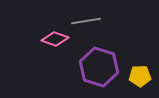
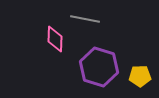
gray line: moved 1 px left, 2 px up; rotated 20 degrees clockwise
pink diamond: rotated 72 degrees clockwise
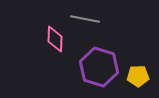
yellow pentagon: moved 2 px left
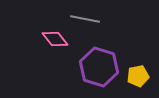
pink diamond: rotated 40 degrees counterclockwise
yellow pentagon: rotated 10 degrees counterclockwise
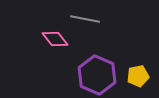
purple hexagon: moved 2 px left, 8 px down; rotated 6 degrees clockwise
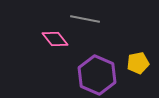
yellow pentagon: moved 13 px up
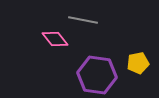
gray line: moved 2 px left, 1 px down
purple hexagon: rotated 15 degrees counterclockwise
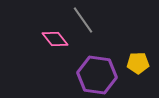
gray line: rotated 44 degrees clockwise
yellow pentagon: rotated 10 degrees clockwise
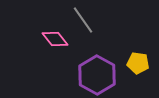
yellow pentagon: rotated 10 degrees clockwise
purple hexagon: rotated 21 degrees clockwise
